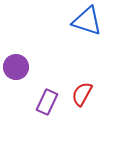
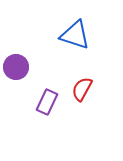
blue triangle: moved 12 px left, 14 px down
red semicircle: moved 5 px up
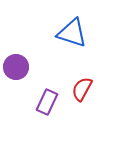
blue triangle: moved 3 px left, 2 px up
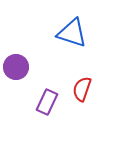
red semicircle: rotated 10 degrees counterclockwise
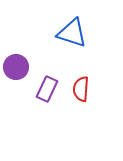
red semicircle: moved 1 px left; rotated 15 degrees counterclockwise
purple rectangle: moved 13 px up
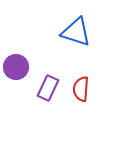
blue triangle: moved 4 px right, 1 px up
purple rectangle: moved 1 px right, 1 px up
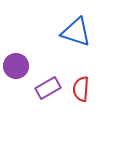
purple circle: moved 1 px up
purple rectangle: rotated 35 degrees clockwise
